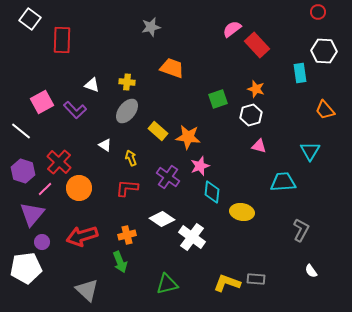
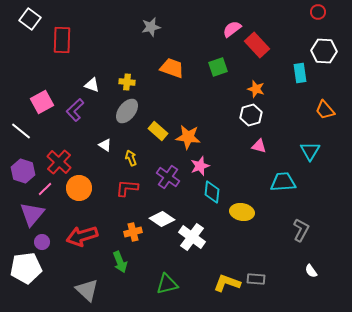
green square at (218, 99): moved 32 px up
purple L-shape at (75, 110): rotated 90 degrees clockwise
orange cross at (127, 235): moved 6 px right, 3 px up
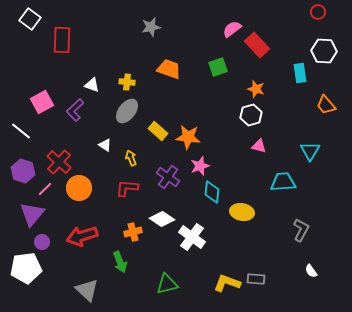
orange trapezoid at (172, 68): moved 3 px left, 1 px down
orange trapezoid at (325, 110): moved 1 px right, 5 px up
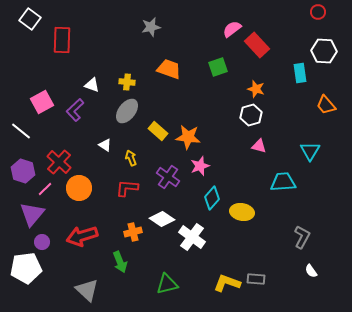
cyan diamond at (212, 192): moved 6 px down; rotated 35 degrees clockwise
gray L-shape at (301, 230): moved 1 px right, 7 px down
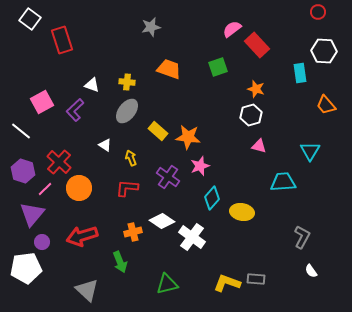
red rectangle at (62, 40): rotated 20 degrees counterclockwise
white diamond at (162, 219): moved 2 px down
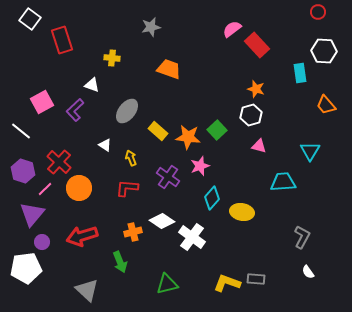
green square at (218, 67): moved 1 px left, 63 px down; rotated 24 degrees counterclockwise
yellow cross at (127, 82): moved 15 px left, 24 px up
white semicircle at (311, 271): moved 3 px left, 1 px down
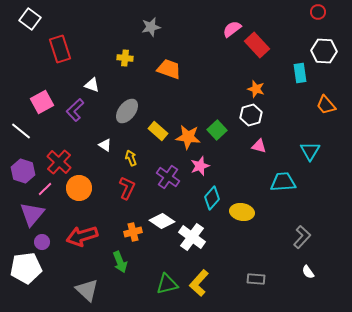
red rectangle at (62, 40): moved 2 px left, 9 px down
yellow cross at (112, 58): moved 13 px right
red L-shape at (127, 188): rotated 110 degrees clockwise
gray L-shape at (302, 237): rotated 15 degrees clockwise
yellow L-shape at (227, 283): moved 28 px left; rotated 68 degrees counterclockwise
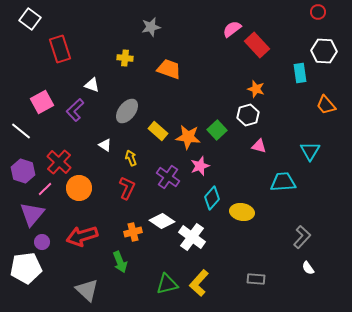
white hexagon at (251, 115): moved 3 px left
white semicircle at (308, 272): moved 4 px up
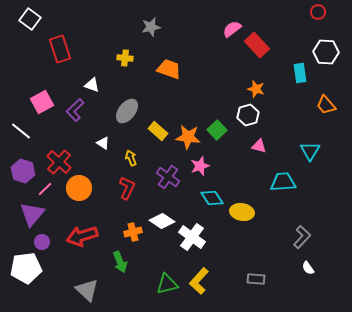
white hexagon at (324, 51): moved 2 px right, 1 px down
white triangle at (105, 145): moved 2 px left, 2 px up
cyan diamond at (212, 198): rotated 75 degrees counterclockwise
yellow L-shape at (199, 283): moved 2 px up
